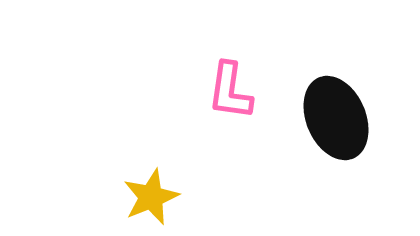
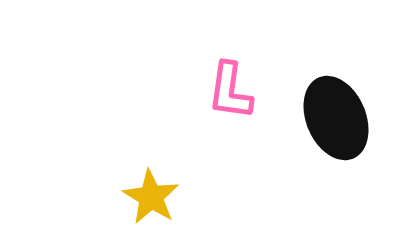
yellow star: rotated 18 degrees counterclockwise
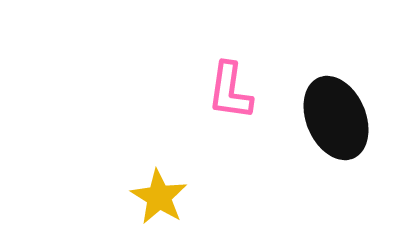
yellow star: moved 8 px right
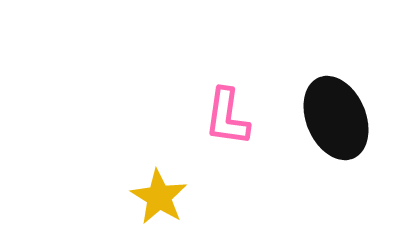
pink L-shape: moved 3 px left, 26 px down
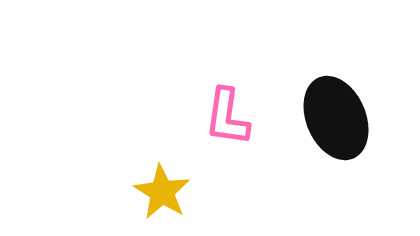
yellow star: moved 3 px right, 5 px up
